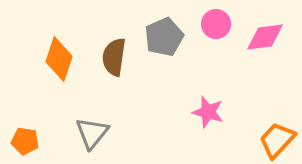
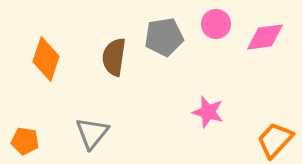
gray pentagon: rotated 15 degrees clockwise
orange diamond: moved 13 px left
orange trapezoid: moved 2 px left
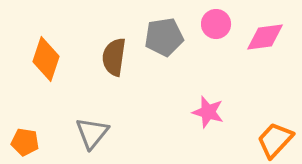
orange pentagon: moved 1 px down
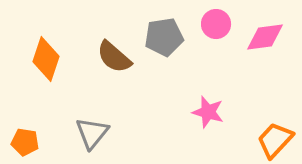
brown semicircle: rotated 57 degrees counterclockwise
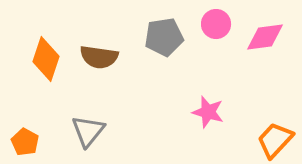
brown semicircle: moved 15 px left; rotated 33 degrees counterclockwise
gray triangle: moved 4 px left, 2 px up
orange pentagon: rotated 20 degrees clockwise
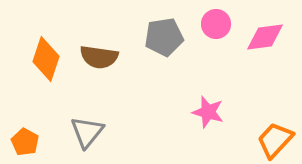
gray triangle: moved 1 px left, 1 px down
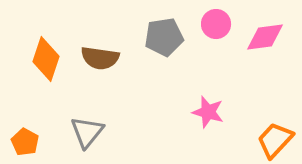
brown semicircle: moved 1 px right, 1 px down
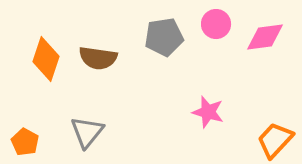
brown semicircle: moved 2 px left
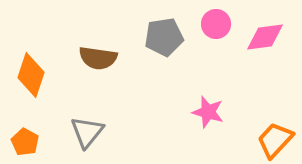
orange diamond: moved 15 px left, 16 px down
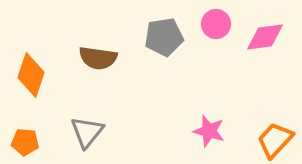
pink star: moved 1 px right, 19 px down
orange pentagon: rotated 24 degrees counterclockwise
